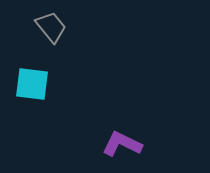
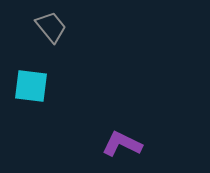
cyan square: moved 1 px left, 2 px down
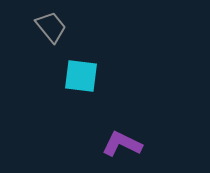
cyan square: moved 50 px right, 10 px up
